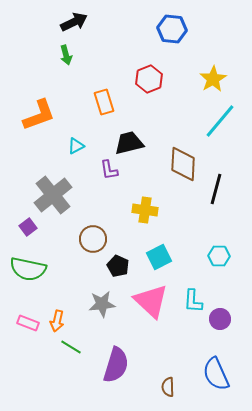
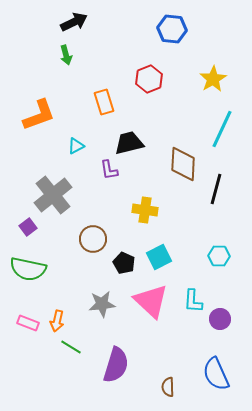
cyan line: moved 2 px right, 8 px down; rotated 15 degrees counterclockwise
black pentagon: moved 6 px right, 3 px up
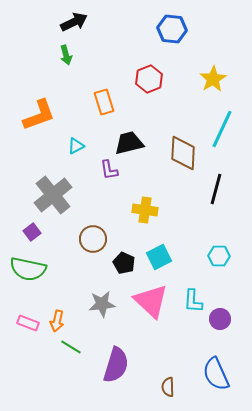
brown diamond: moved 11 px up
purple square: moved 4 px right, 5 px down
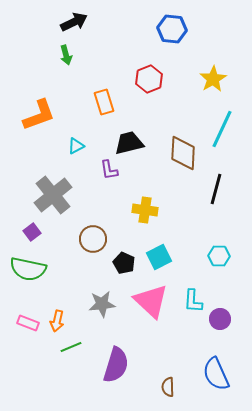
green line: rotated 55 degrees counterclockwise
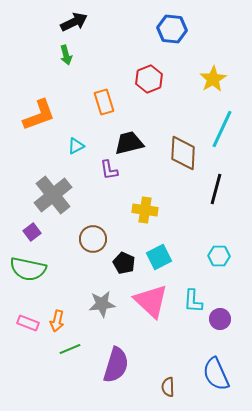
green line: moved 1 px left, 2 px down
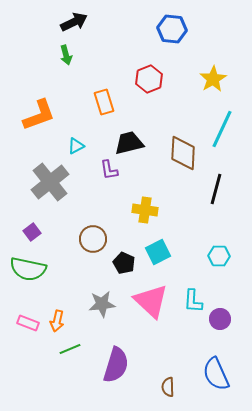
gray cross: moved 3 px left, 13 px up
cyan square: moved 1 px left, 5 px up
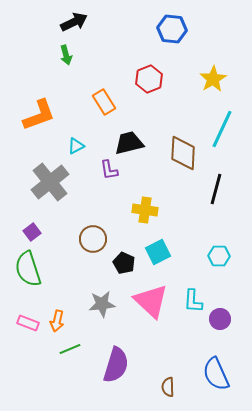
orange rectangle: rotated 15 degrees counterclockwise
green semicircle: rotated 60 degrees clockwise
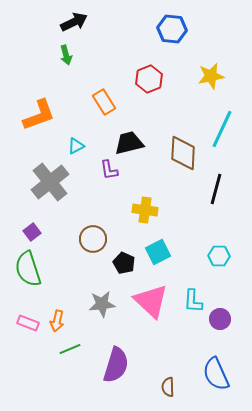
yellow star: moved 2 px left, 3 px up; rotated 20 degrees clockwise
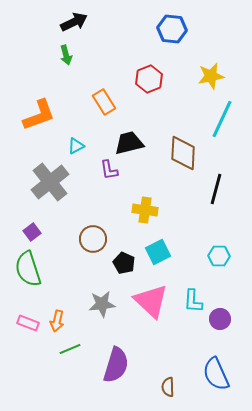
cyan line: moved 10 px up
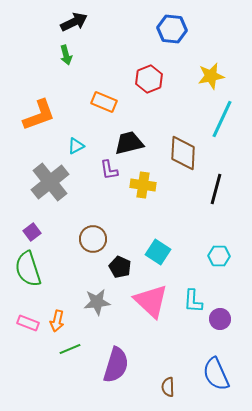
orange rectangle: rotated 35 degrees counterclockwise
yellow cross: moved 2 px left, 25 px up
cyan square: rotated 30 degrees counterclockwise
black pentagon: moved 4 px left, 4 px down
gray star: moved 5 px left, 2 px up
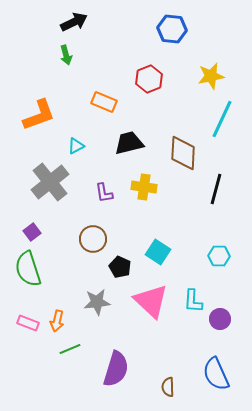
purple L-shape: moved 5 px left, 23 px down
yellow cross: moved 1 px right, 2 px down
purple semicircle: moved 4 px down
